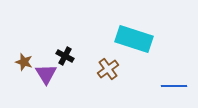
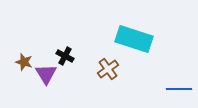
blue line: moved 5 px right, 3 px down
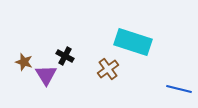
cyan rectangle: moved 1 px left, 3 px down
purple triangle: moved 1 px down
blue line: rotated 15 degrees clockwise
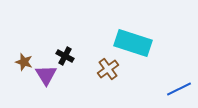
cyan rectangle: moved 1 px down
blue line: rotated 40 degrees counterclockwise
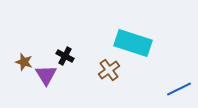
brown cross: moved 1 px right, 1 px down
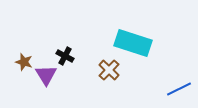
brown cross: rotated 10 degrees counterclockwise
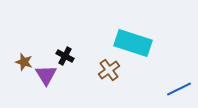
brown cross: rotated 10 degrees clockwise
